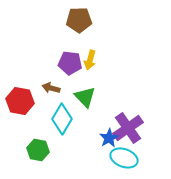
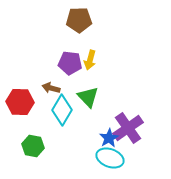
green triangle: moved 3 px right
red hexagon: moved 1 px down; rotated 8 degrees counterclockwise
cyan diamond: moved 9 px up
green hexagon: moved 5 px left, 4 px up
cyan ellipse: moved 14 px left
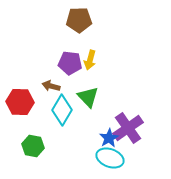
brown arrow: moved 2 px up
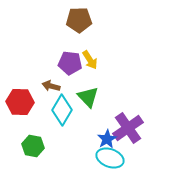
yellow arrow: rotated 48 degrees counterclockwise
blue star: moved 2 px left, 1 px down
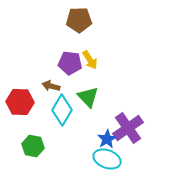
cyan ellipse: moved 3 px left, 1 px down
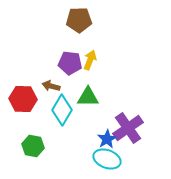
yellow arrow: rotated 126 degrees counterclockwise
green triangle: rotated 45 degrees counterclockwise
red hexagon: moved 3 px right, 3 px up
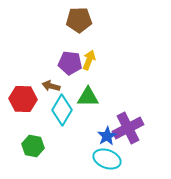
yellow arrow: moved 1 px left
purple cross: rotated 8 degrees clockwise
blue star: moved 3 px up
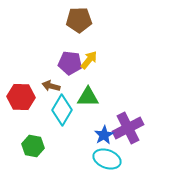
yellow arrow: rotated 18 degrees clockwise
red hexagon: moved 2 px left, 2 px up
blue star: moved 3 px left, 1 px up
